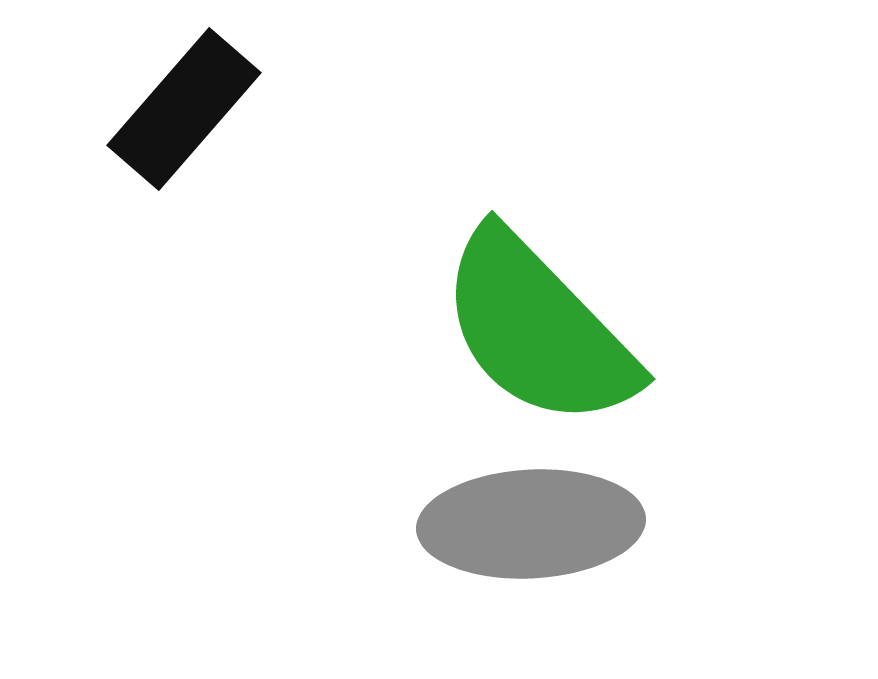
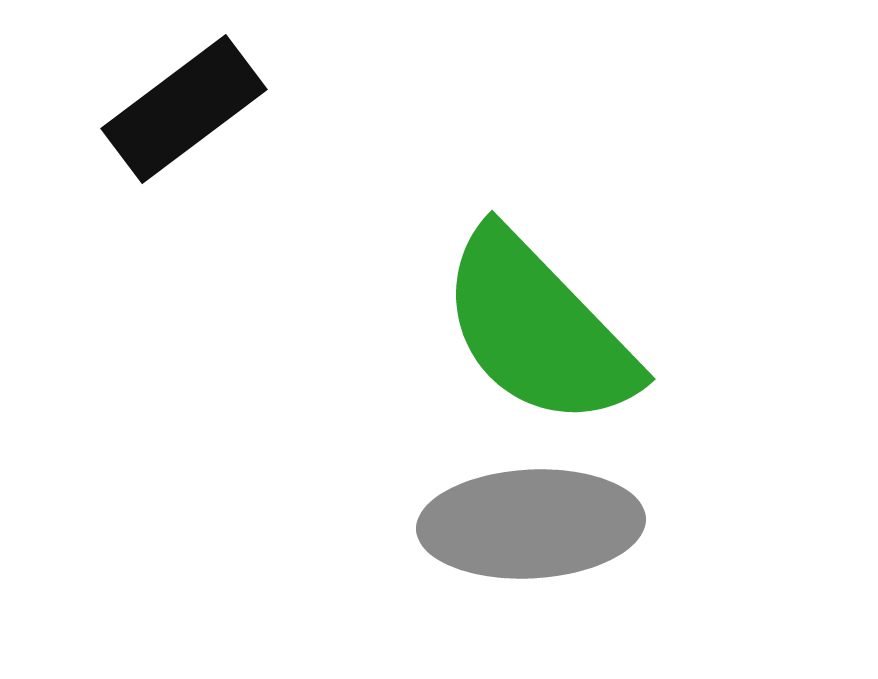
black rectangle: rotated 12 degrees clockwise
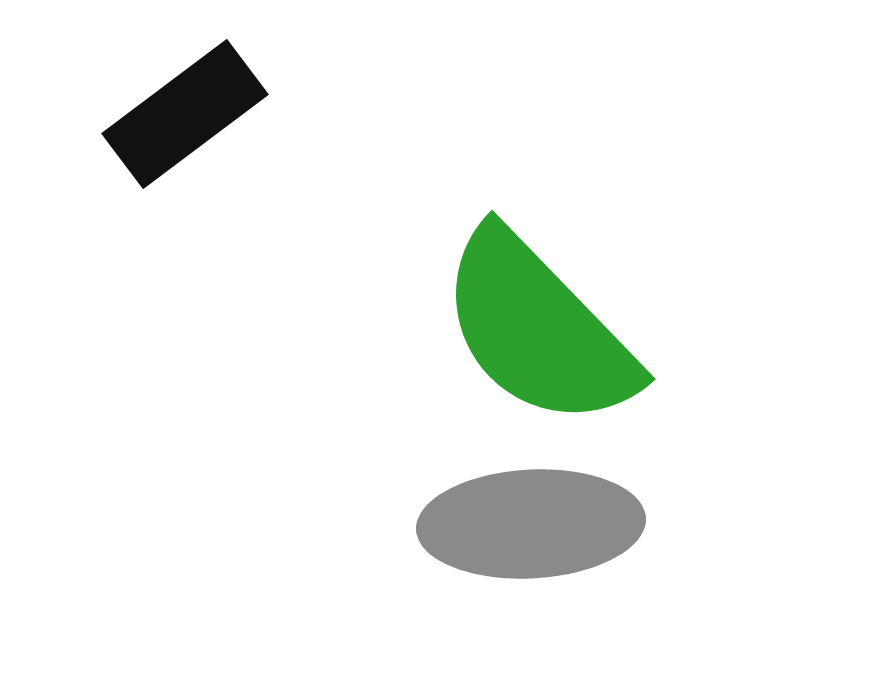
black rectangle: moved 1 px right, 5 px down
